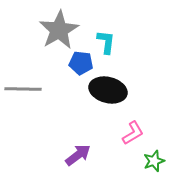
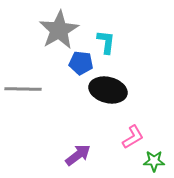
pink L-shape: moved 4 px down
green star: rotated 20 degrees clockwise
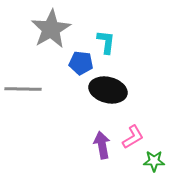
gray star: moved 8 px left, 1 px up
purple arrow: moved 24 px right, 10 px up; rotated 64 degrees counterclockwise
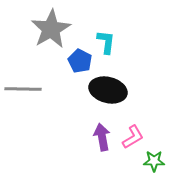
blue pentagon: moved 1 px left, 2 px up; rotated 20 degrees clockwise
purple arrow: moved 8 px up
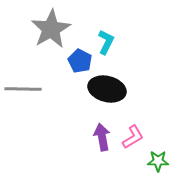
cyan L-shape: rotated 20 degrees clockwise
black ellipse: moved 1 px left, 1 px up
green star: moved 4 px right
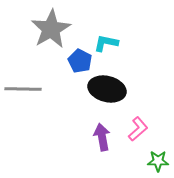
cyan L-shape: moved 1 px down; rotated 105 degrees counterclockwise
pink L-shape: moved 5 px right, 8 px up; rotated 10 degrees counterclockwise
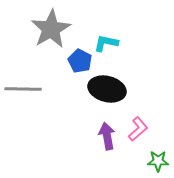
purple arrow: moved 5 px right, 1 px up
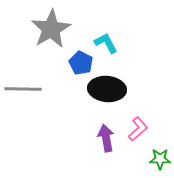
cyan L-shape: rotated 50 degrees clockwise
blue pentagon: moved 1 px right, 2 px down
black ellipse: rotated 9 degrees counterclockwise
purple arrow: moved 1 px left, 2 px down
green star: moved 2 px right, 2 px up
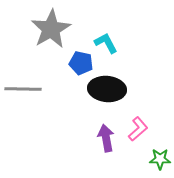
blue pentagon: rotated 15 degrees counterclockwise
